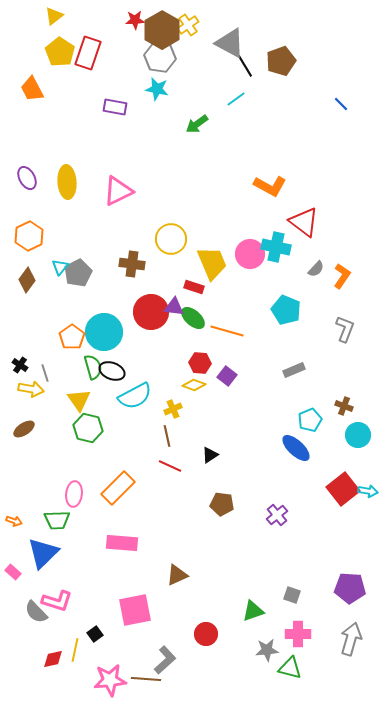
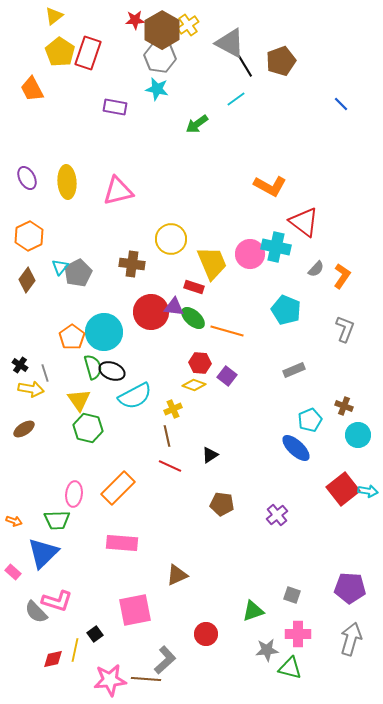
pink triangle at (118, 191): rotated 12 degrees clockwise
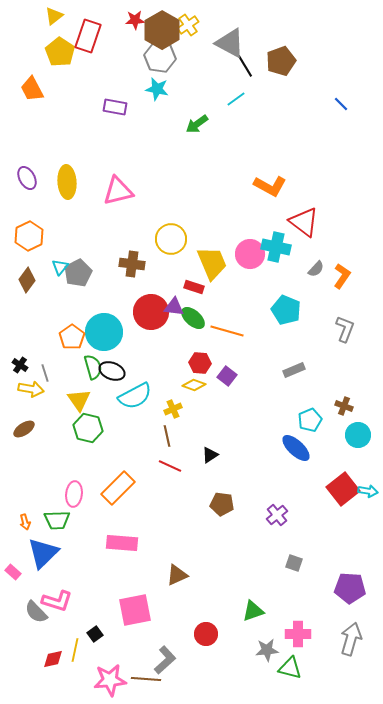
red rectangle at (88, 53): moved 17 px up
orange arrow at (14, 521): moved 11 px right, 1 px down; rotated 56 degrees clockwise
gray square at (292, 595): moved 2 px right, 32 px up
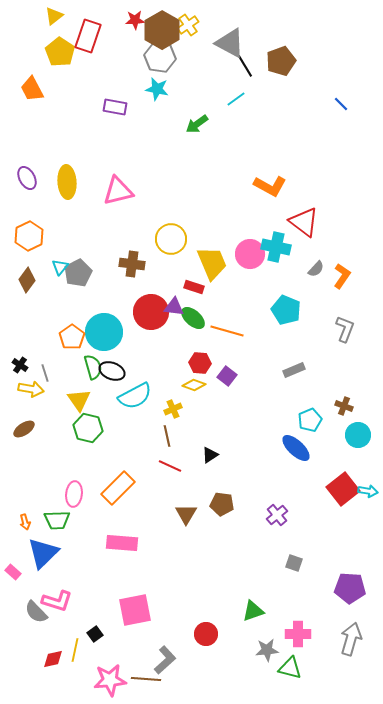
brown triangle at (177, 575): moved 9 px right, 61 px up; rotated 35 degrees counterclockwise
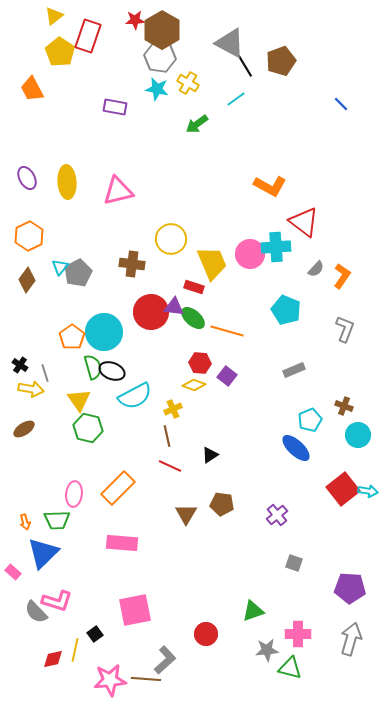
yellow cross at (188, 25): moved 58 px down; rotated 25 degrees counterclockwise
cyan cross at (276, 247): rotated 16 degrees counterclockwise
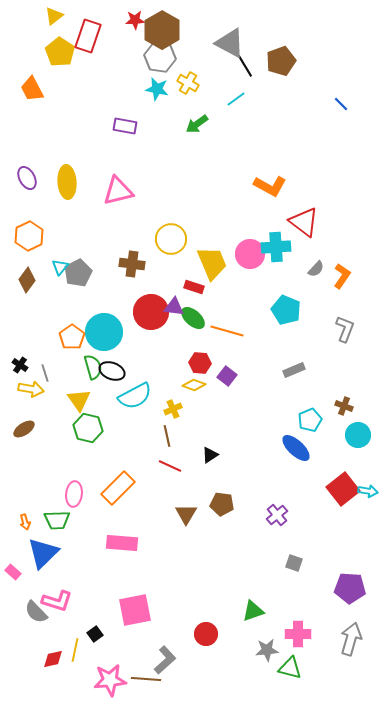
purple rectangle at (115, 107): moved 10 px right, 19 px down
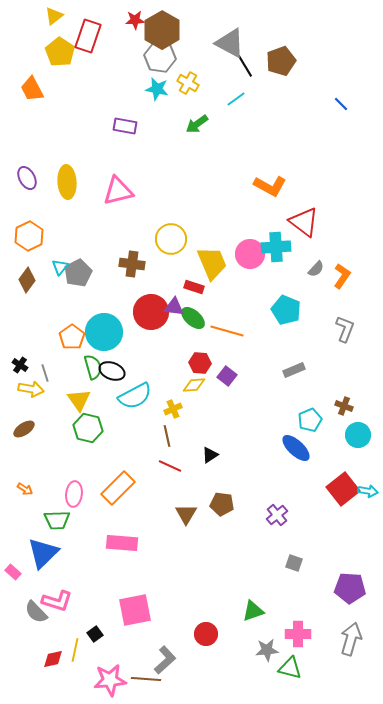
yellow diamond at (194, 385): rotated 25 degrees counterclockwise
orange arrow at (25, 522): moved 33 px up; rotated 42 degrees counterclockwise
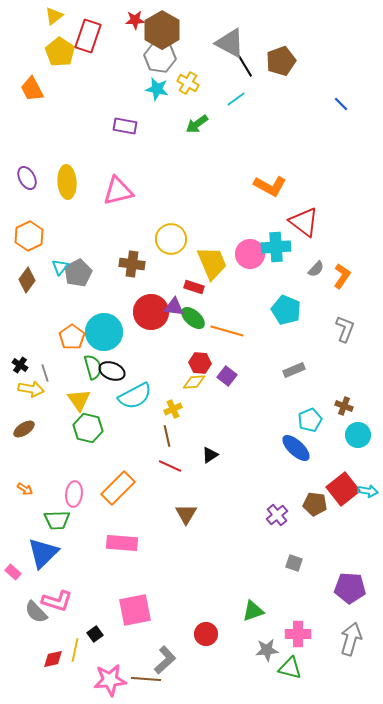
yellow diamond at (194, 385): moved 3 px up
brown pentagon at (222, 504): moved 93 px right
